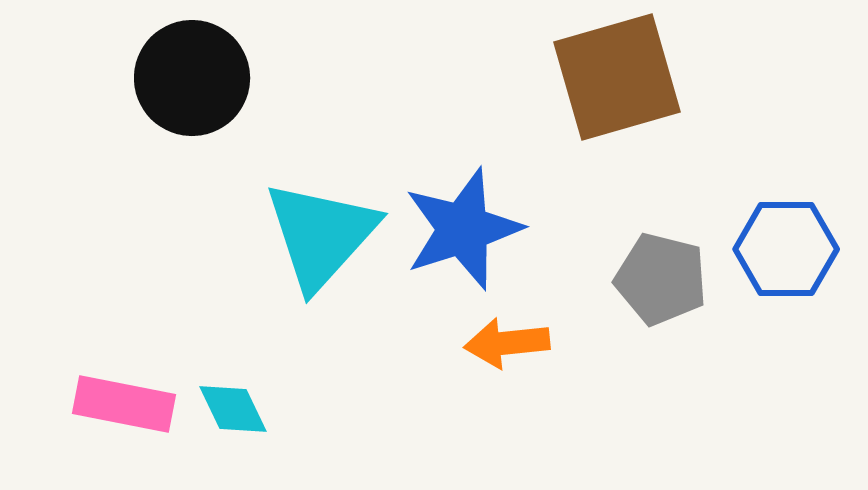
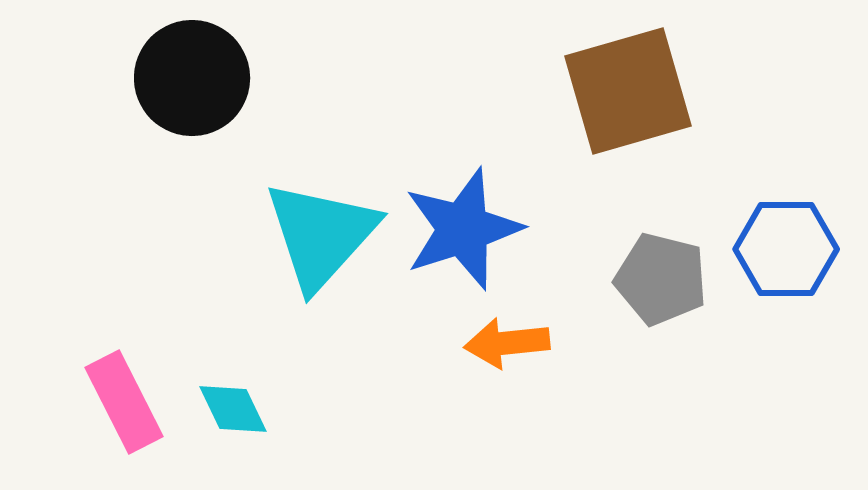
brown square: moved 11 px right, 14 px down
pink rectangle: moved 2 px up; rotated 52 degrees clockwise
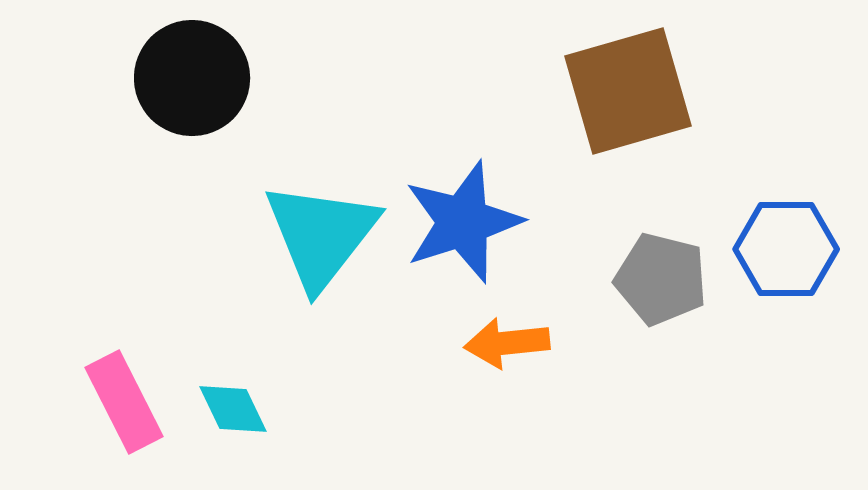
blue star: moved 7 px up
cyan triangle: rotated 4 degrees counterclockwise
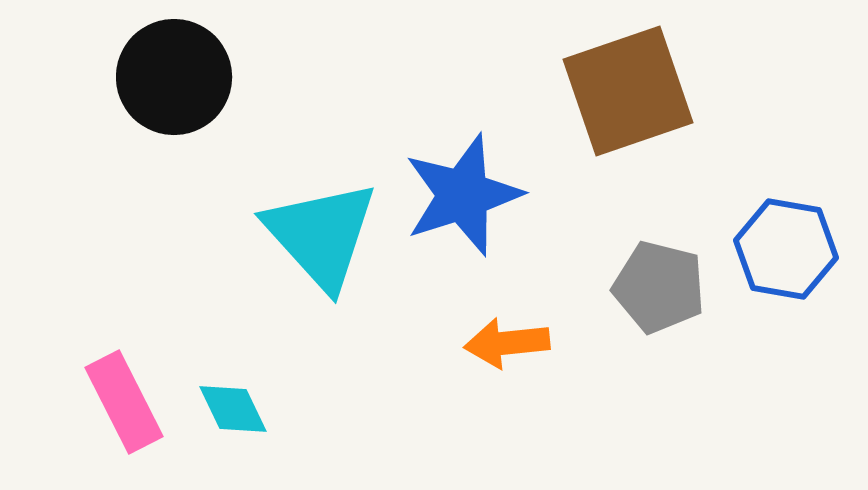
black circle: moved 18 px left, 1 px up
brown square: rotated 3 degrees counterclockwise
blue star: moved 27 px up
cyan triangle: rotated 20 degrees counterclockwise
blue hexagon: rotated 10 degrees clockwise
gray pentagon: moved 2 px left, 8 px down
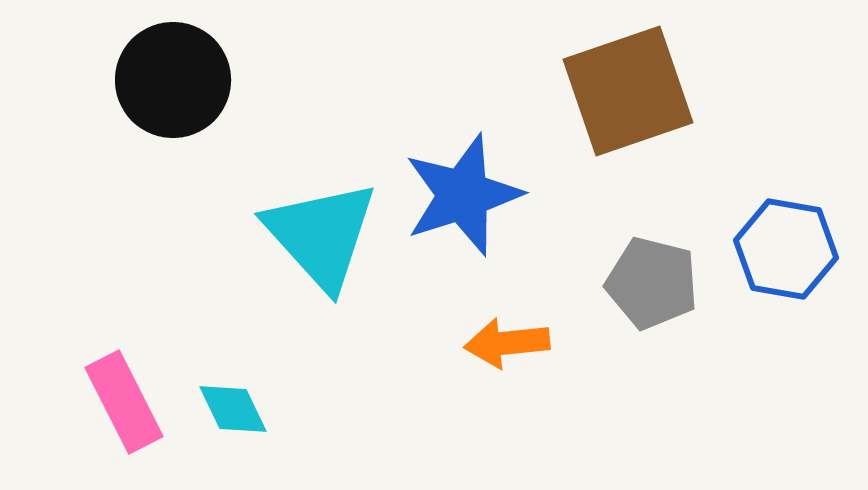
black circle: moved 1 px left, 3 px down
gray pentagon: moved 7 px left, 4 px up
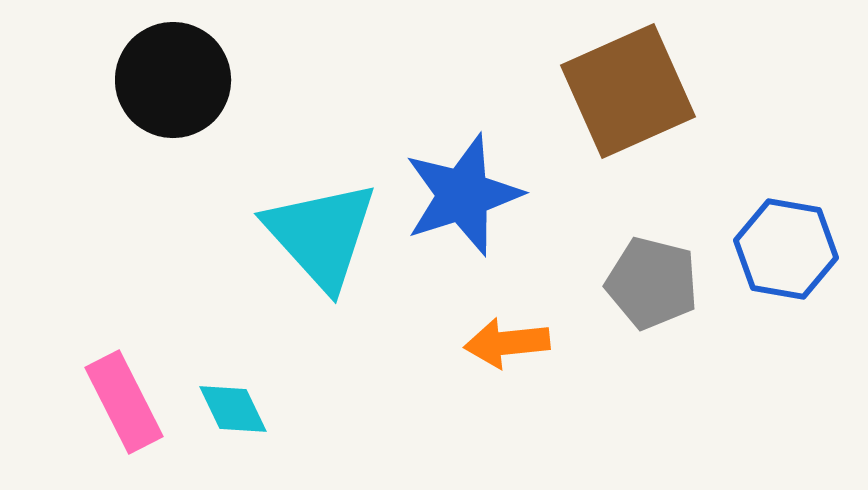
brown square: rotated 5 degrees counterclockwise
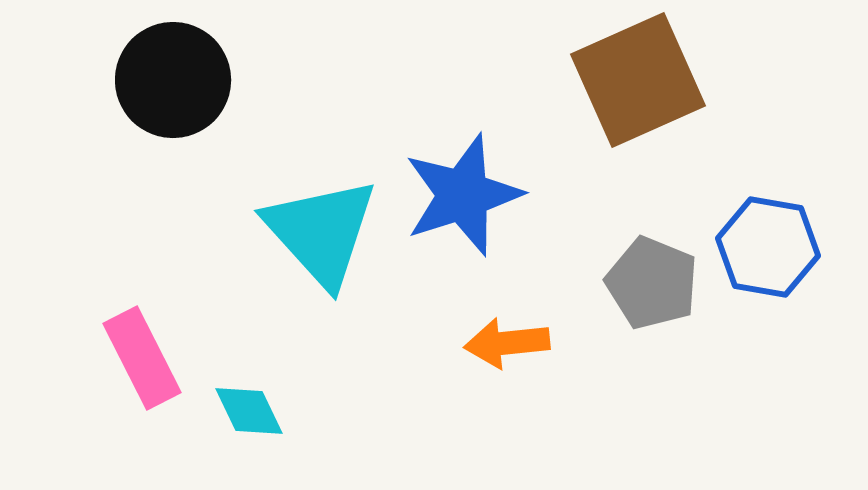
brown square: moved 10 px right, 11 px up
cyan triangle: moved 3 px up
blue hexagon: moved 18 px left, 2 px up
gray pentagon: rotated 8 degrees clockwise
pink rectangle: moved 18 px right, 44 px up
cyan diamond: moved 16 px right, 2 px down
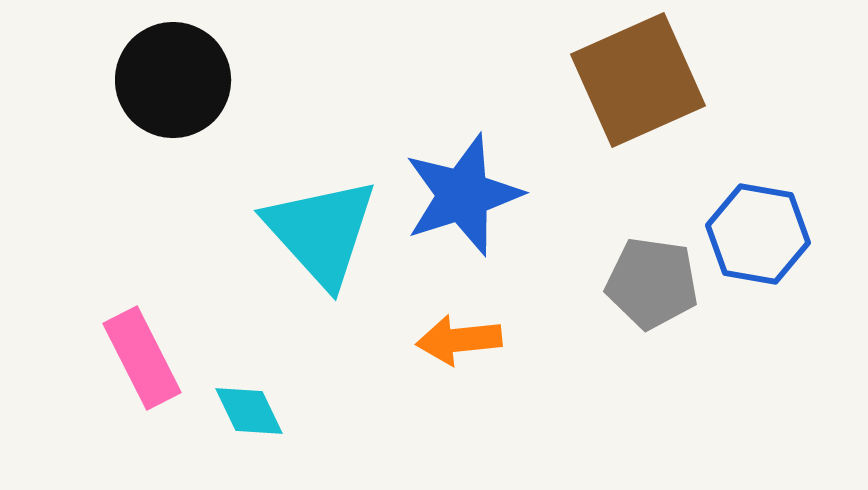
blue hexagon: moved 10 px left, 13 px up
gray pentagon: rotated 14 degrees counterclockwise
orange arrow: moved 48 px left, 3 px up
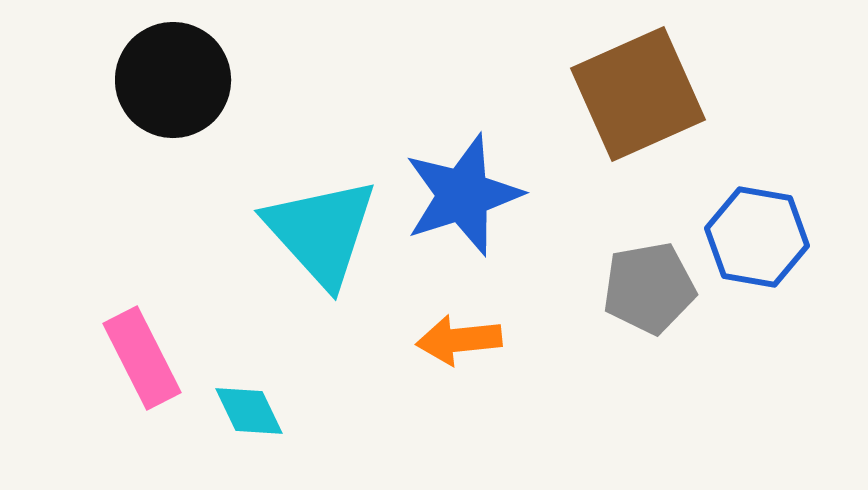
brown square: moved 14 px down
blue hexagon: moved 1 px left, 3 px down
gray pentagon: moved 3 px left, 5 px down; rotated 18 degrees counterclockwise
